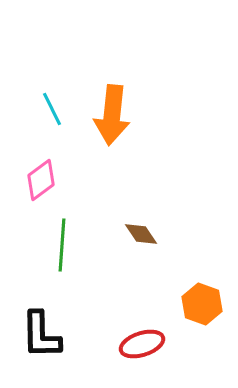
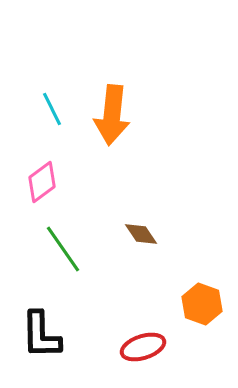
pink diamond: moved 1 px right, 2 px down
green line: moved 1 px right, 4 px down; rotated 39 degrees counterclockwise
red ellipse: moved 1 px right, 3 px down
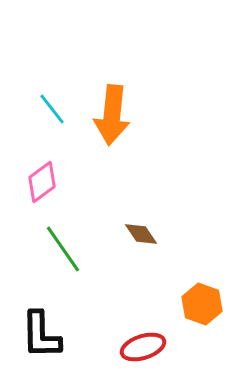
cyan line: rotated 12 degrees counterclockwise
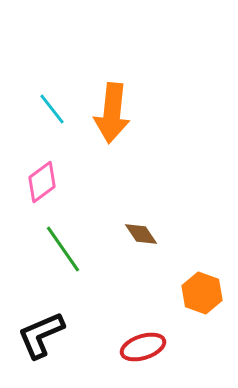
orange arrow: moved 2 px up
orange hexagon: moved 11 px up
black L-shape: rotated 68 degrees clockwise
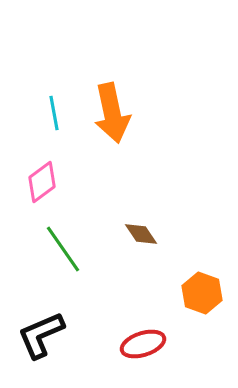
cyan line: moved 2 px right, 4 px down; rotated 28 degrees clockwise
orange arrow: rotated 18 degrees counterclockwise
red ellipse: moved 3 px up
